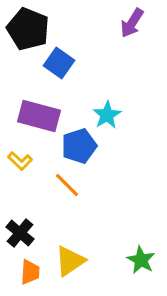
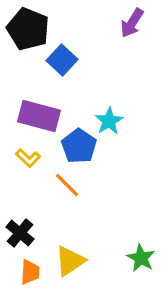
blue square: moved 3 px right, 3 px up; rotated 8 degrees clockwise
cyan star: moved 2 px right, 6 px down
blue pentagon: rotated 20 degrees counterclockwise
yellow L-shape: moved 8 px right, 3 px up
green star: moved 2 px up
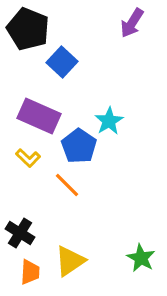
blue square: moved 2 px down
purple rectangle: rotated 9 degrees clockwise
black cross: rotated 8 degrees counterclockwise
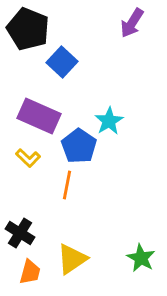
orange line: rotated 56 degrees clockwise
yellow triangle: moved 2 px right, 2 px up
orange trapezoid: rotated 12 degrees clockwise
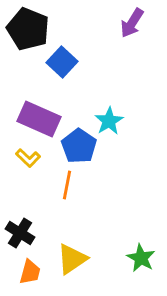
purple rectangle: moved 3 px down
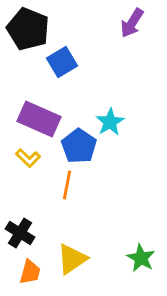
blue square: rotated 16 degrees clockwise
cyan star: moved 1 px right, 1 px down
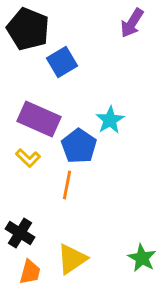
cyan star: moved 2 px up
green star: moved 1 px right
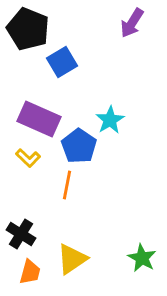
black cross: moved 1 px right, 1 px down
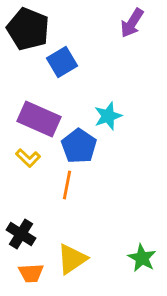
cyan star: moved 2 px left, 4 px up; rotated 12 degrees clockwise
orange trapezoid: moved 1 px right, 1 px down; rotated 72 degrees clockwise
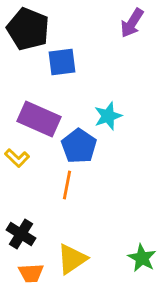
blue square: rotated 24 degrees clockwise
yellow L-shape: moved 11 px left
